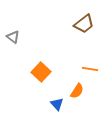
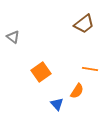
orange square: rotated 12 degrees clockwise
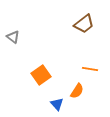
orange square: moved 3 px down
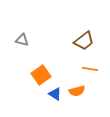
brown trapezoid: moved 17 px down
gray triangle: moved 9 px right, 3 px down; rotated 24 degrees counterclockwise
orange semicircle: rotated 42 degrees clockwise
blue triangle: moved 2 px left, 10 px up; rotated 16 degrees counterclockwise
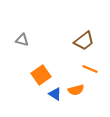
orange line: rotated 14 degrees clockwise
orange semicircle: moved 1 px left, 1 px up
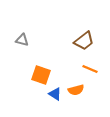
orange square: rotated 36 degrees counterclockwise
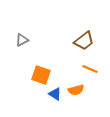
gray triangle: rotated 40 degrees counterclockwise
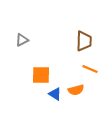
brown trapezoid: rotated 50 degrees counterclockwise
orange square: rotated 18 degrees counterclockwise
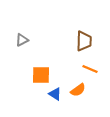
orange semicircle: moved 2 px right; rotated 21 degrees counterclockwise
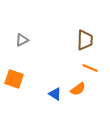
brown trapezoid: moved 1 px right, 1 px up
orange line: moved 1 px up
orange square: moved 27 px left, 4 px down; rotated 18 degrees clockwise
orange semicircle: moved 1 px up
